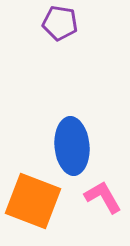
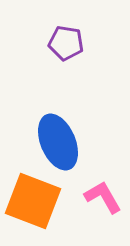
purple pentagon: moved 6 px right, 20 px down
blue ellipse: moved 14 px left, 4 px up; rotated 18 degrees counterclockwise
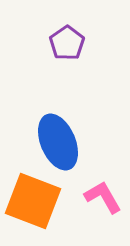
purple pentagon: moved 1 px right; rotated 28 degrees clockwise
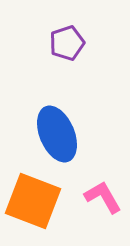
purple pentagon: rotated 16 degrees clockwise
blue ellipse: moved 1 px left, 8 px up
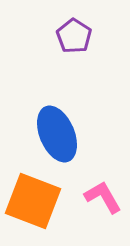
purple pentagon: moved 7 px right, 7 px up; rotated 20 degrees counterclockwise
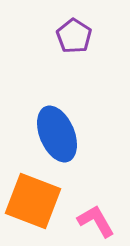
pink L-shape: moved 7 px left, 24 px down
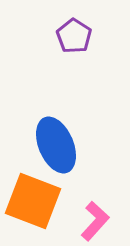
blue ellipse: moved 1 px left, 11 px down
pink L-shape: moved 1 px left; rotated 72 degrees clockwise
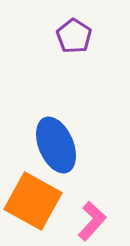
orange square: rotated 8 degrees clockwise
pink L-shape: moved 3 px left
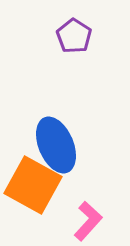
orange square: moved 16 px up
pink L-shape: moved 4 px left
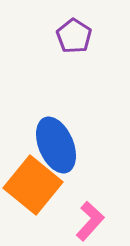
orange square: rotated 10 degrees clockwise
pink L-shape: moved 2 px right
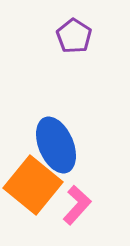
pink L-shape: moved 13 px left, 16 px up
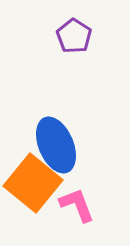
orange square: moved 2 px up
pink L-shape: rotated 63 degrees counterclockwise
